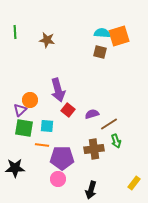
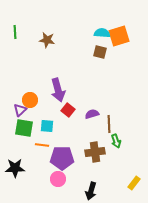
brown line: rotated 60 degrees counterclockwise
brown cross: moved 1 px right, 3 px down
black arrow: moved 1 px down
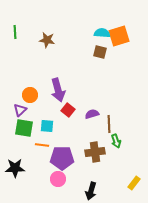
orange circle: moved 5 px up
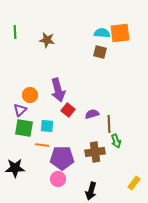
orange square: moved 1 px right, 3 px up; rotated 10 degrees clockwise
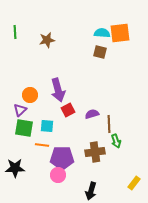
brown star: rotated 21 degrees counterclockwise
red square: rotated 24 degrees clockwise
pink circle: moved 4 px up
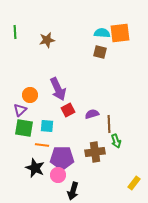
purple arrow: moved 1 px up; rotated 10 degrees counterclockwise
black star: moved 20 px right; rotated 24 degrees clockwise
black arrow: moved 18 px left
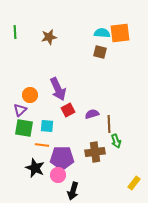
brown star: moved 2 px right, 3 px up
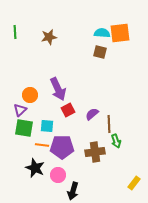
purple semicircle: rotated 24 degrees counterclockwise
purple pentagon: moved 11 px up
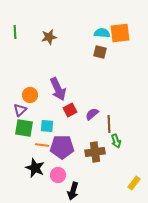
red square: moved 2 px right
